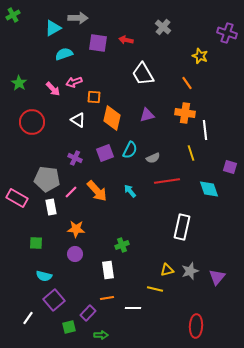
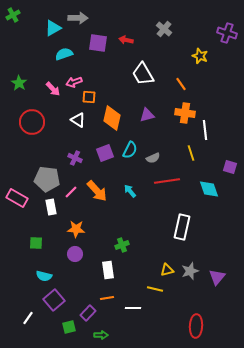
gray cross at (163, 27): moved 1 px right, 2 px down
orange line at (187, 83): moved 6 px left, 1 px down
orange square at (94, 97): moved 5 px left
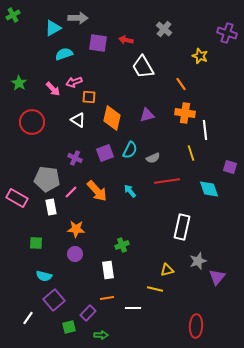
white trapezoid at (143, 74): moved 7 px up
gray star at (190, 271): moved 8 px right, 10 px up
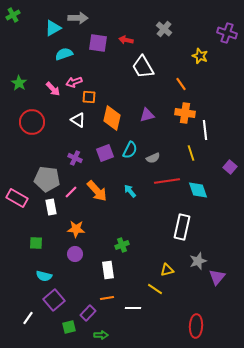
purple square at (230, 167): rotated 24 degrees clockwise
cyan diamond at (209, 189): moved 11 px left, 1 px down
yellow line at (155, 289): rotated 21 degrees clockwise
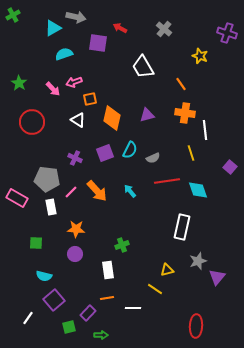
gray arrow at (78, 18): moved 2 px left, 1 px up; rotated 12 degrees clockwise
red arrow at (126, 40): moved 6 px left, 12 px up; rotated 16 degrees clockwise
orange square at (89, 97): moved 1 px right, 2 px down; rotated 16 degrees counterclockwise
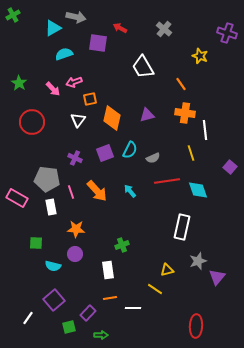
white triangle at (78, 120): rotated 35 degrees clockwise
pink line at (71, 192): rotated 64 degrees counterclockwise
cyan semicircle at (44, 276): moved 9 px right, 10 px up
orange line at (107, 298): moved 3 px right
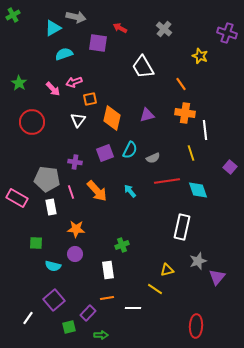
purple cross at (75, 158): moved 4 px down; rotated 16 degrees counterclockwise
orange line at (110, 298): moved 3 px left
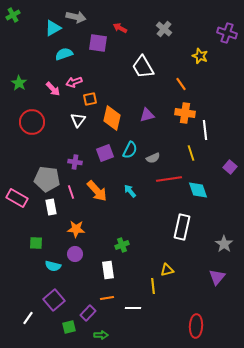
red line at (167, 181): moved 2 px right, 2 px up
gray star at (198, 261): moved 26 px right, 17 px up; rotated 18 degrees counterclockwise
yellow line at (155, 289): moved 2 px left, 3 px up; rotated 49 degrees clockwise
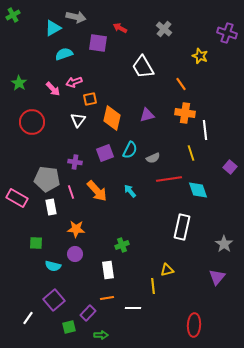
red ellipse at (196, 326): moved 2 px left, 1 px up
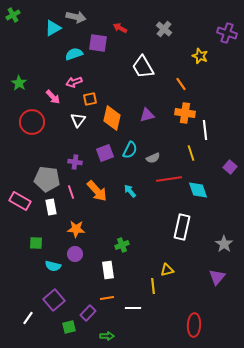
cyan semicircle at (64, 54): moved 10 px right
pink arrow at (53, 89): moved 8 px down
pink rectangle at (17, 198): moved 3 px right, 3 px down
green arrow at (101, 335): moved 6 px right, 1 px down
